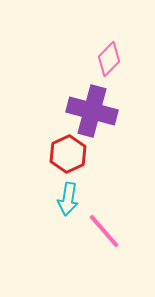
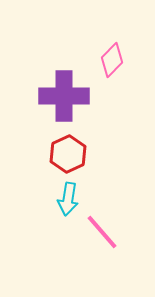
pink diamond: moved 3 px right, 1 px down
purple cross: moved 28 px left, 15 px up; rotated 15 degrees counterclockwise
pink line: moved 2 px left, 1 px down
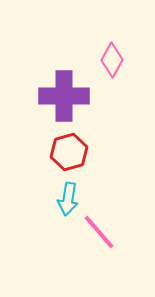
pink diamond: rotated 16 degrees counterclockwise
red hexagon: moved 1 px right, 2 px up; rotated 9 degrees clockwise
pink line: moved 3 px left
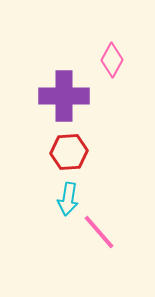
red hexagon: rotated 12 degrees clockwise
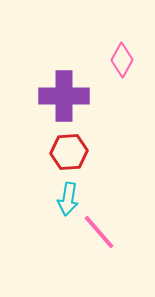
pink diamond: moved 10 px right
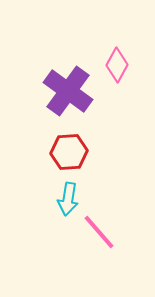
pink diamond: moved 5 px left, 5 px down
purple cross: moved 4 px right, 5 px up; rotated 36 degrees clockwise
